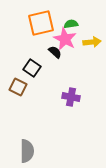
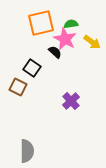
yellow arrow: rotated 42 degrees clockwise
purple cross: moved 4 px down; rotated 36 degrees clockwise
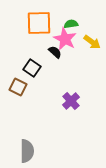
orange square: moved 2 px left; rotated 12 degrees clockwise
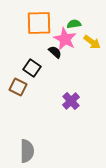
green semicircle: moved 3 px right
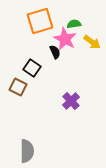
orange square: moved 1 px right, 2 px up; rotated 16 degrees counterclockwise
black semicircle: rotated 24 degrees clockwise
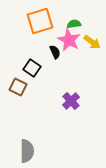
pink star: moved 4 px right, 1 px down
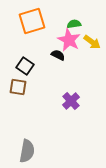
orange square: moved 8 px left
black semicircle: moved 3 px right, 3 px down; rotated 40 degrees counterclockwise
black square: moved 7 px left, 2 px up
brown square: rotated 18 degrees counterclockwise
gray semicircle: rotated 10 degrees clockwise
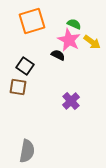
green semicircle: rotated 32 degrees clockwise
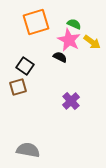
orange square: moved 4 px right, 1 px down
black semicircle: moved 2 px right, 2 px down
brown square: rotated 24 degrees counterclockwise
gray semicircle: moved 1 px right, 1 px up; rotated 90 degrees counterclockwise
